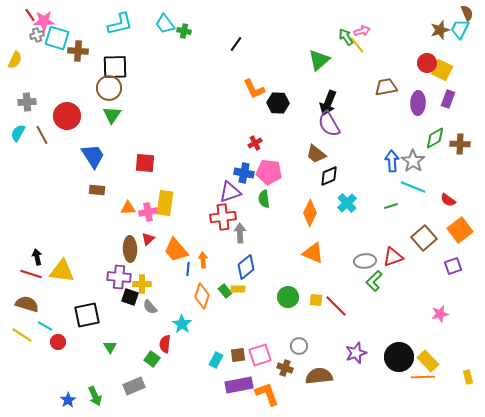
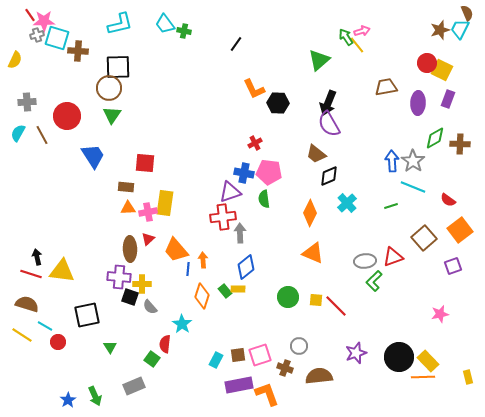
black square at (115, 67): moved 3 px right
brown rectangle at (97, 190): moved 29 px right, 3 px up
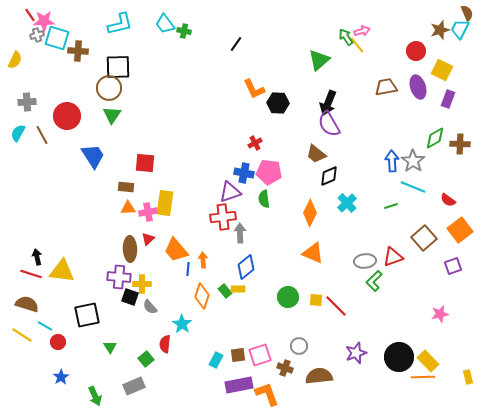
red circle at (427, 63): moved 11 px left, 12 px up
purple ellipse at (418, 103): moved 16 px up; rotated 20 degrees counterclockwise
green square at (152, 359): moved 6 px left; rotated 14 degrees clockwise
blue star at (68, 400): moved 7 px left, 23 px up
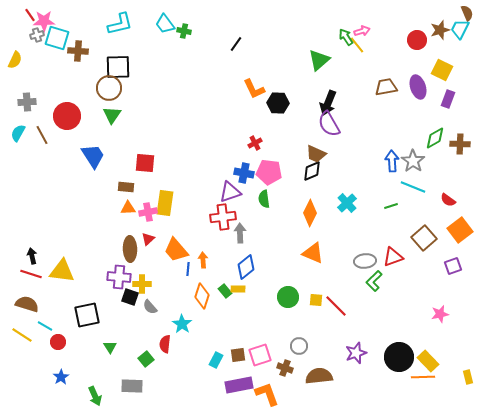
red circle at (416, 51): moved 1 px right, 11 px up
brown trapezoid at (316, 154): rotated 15 degrees counterclockwise
black diamond at (329, 176): moved 17 px left, 5 px up
black arrow at (37, 257): moved 5 px left, 1 px up
gray rectangle at (134, 386): moved 2 px left; rotated 25 degrees clockwise
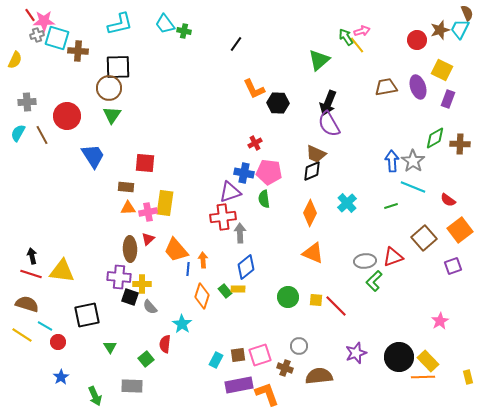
pink star at (440, 314): moved 7 px down; rotated 18 degrees counterclockwise
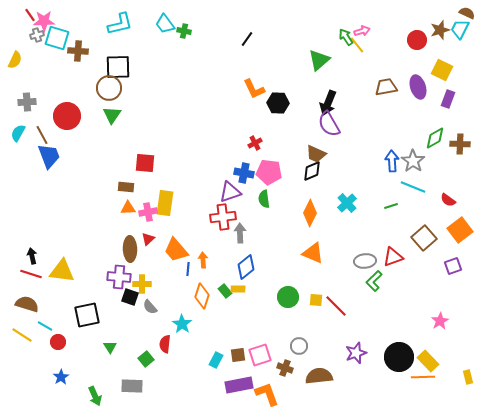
brown semicircle at (467, 13): rotated 42 degrees counterclockwise
black line at (236, 44): moved 11 px right, 5 px up
blue trapezoid at (93, 156): moved 44 px left; rotated 12 degrees clockwise
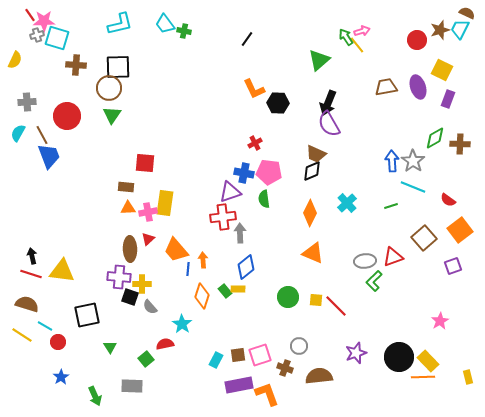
brown cross at (78, 51): moved 2 px left, 14 px down
red semicircle at (165, 344): rotated 72 degrees clockwise
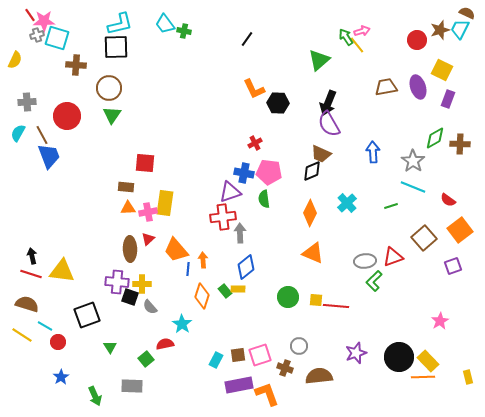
black square at (118, 67): moved 2 px left, 20 px up
brown trapezoid at (316, 154): moved 5 px right
blue arrow at (392, 161): moved 19 px left, 9 px up
purple cross at (119, 277): moved 2 px left, 5 px down
red line at (336, 306): rotated 40 degrees counterclockwise
black square at (87, 315): rotated 8 degrees counterclockwise
